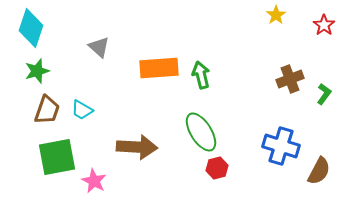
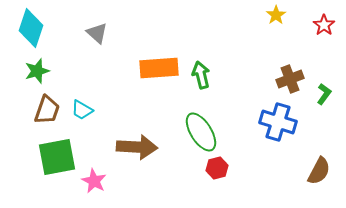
gray triangle: moved 2 px left, 14 px up
blue cross: moved 3 px left, 24 px up
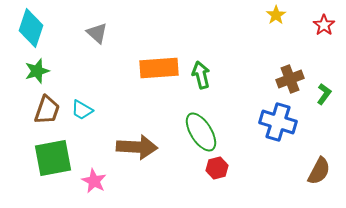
green square: moved 4 px left, 1 px down
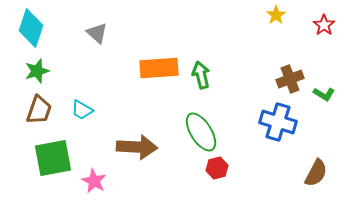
green L-shape: rotated 85 degrees clockwise
brown trapezoid: moved 8 px left
brown semicircle: moved 3 px left, 2 px down
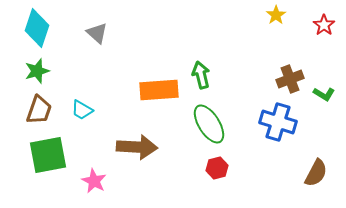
cyan diamond: moved 6 px right
orange rectangle: moved 22 px down
green ellipse: moved 8 px right, 8 px up
green square: moved 5 px left, 3 px up
